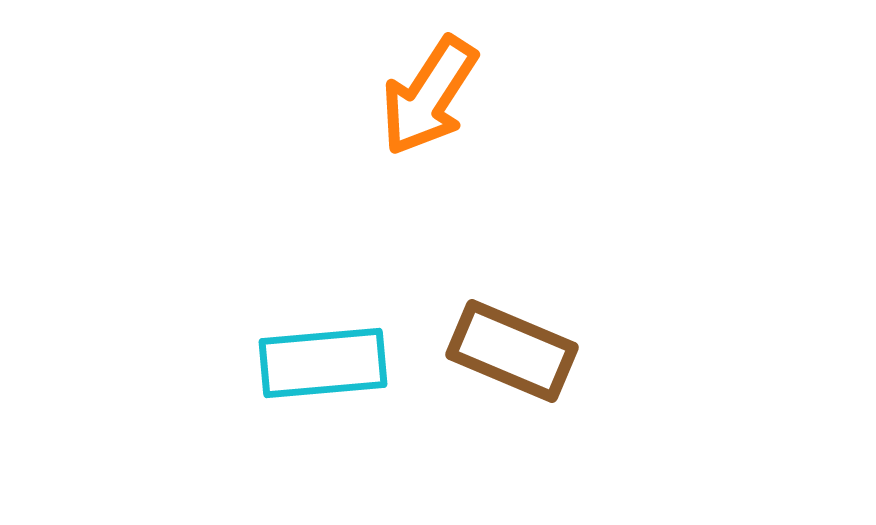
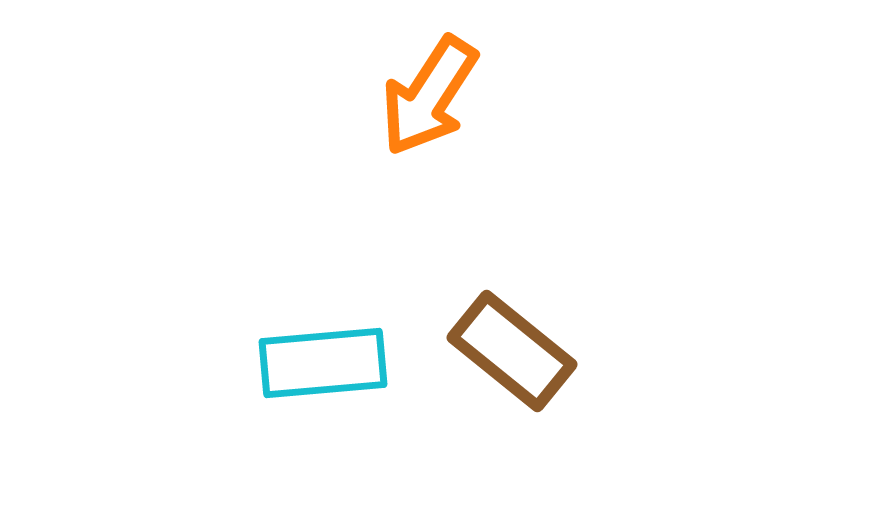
brown rectangle: rotated 16 degrees clockwise
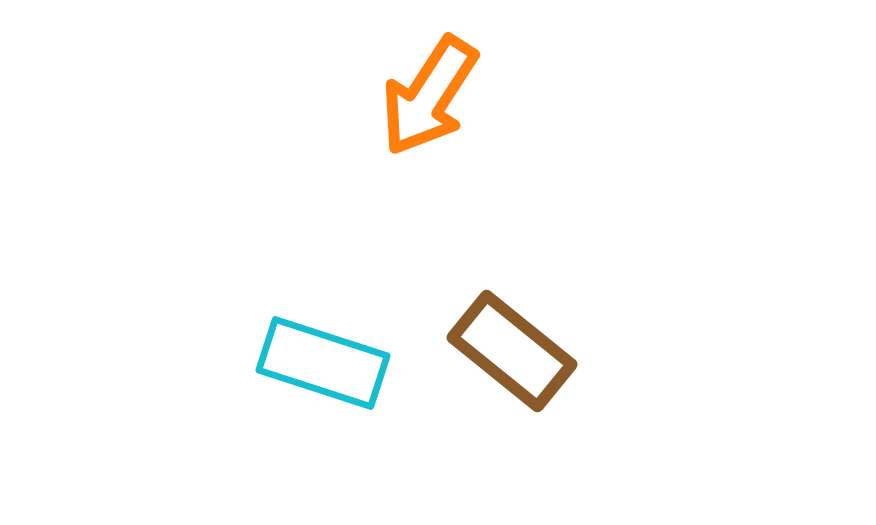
cyan rectangle: rotated 23 degrees clockwise
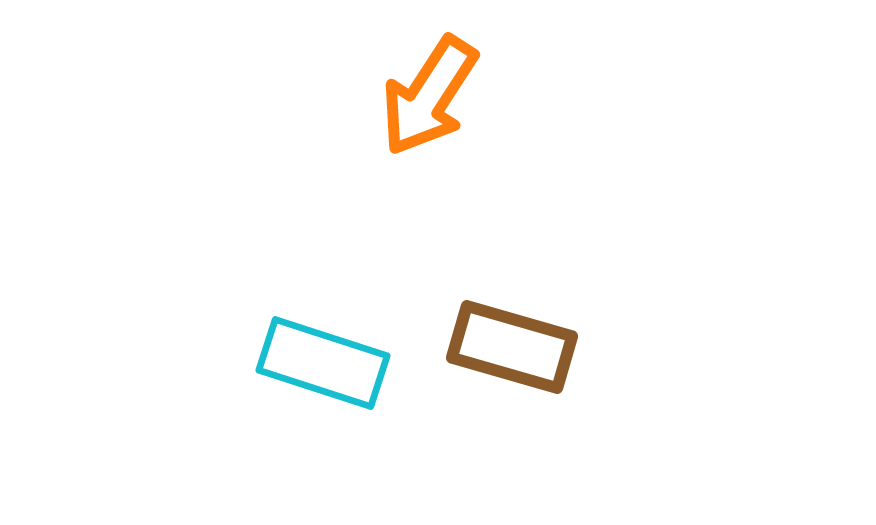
brown rectangle: moved 4 px up; rotated 23 degrees counterclockwise
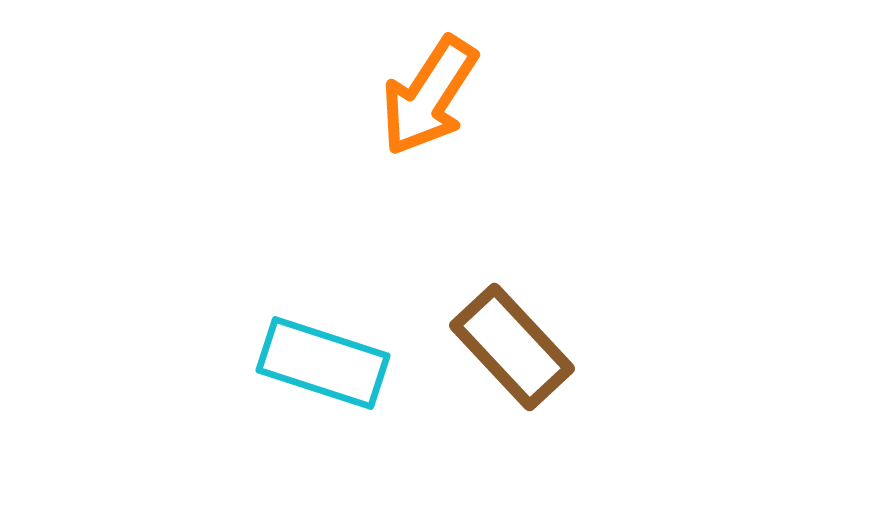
brown rectangle: rotated 31 degrees clockwise
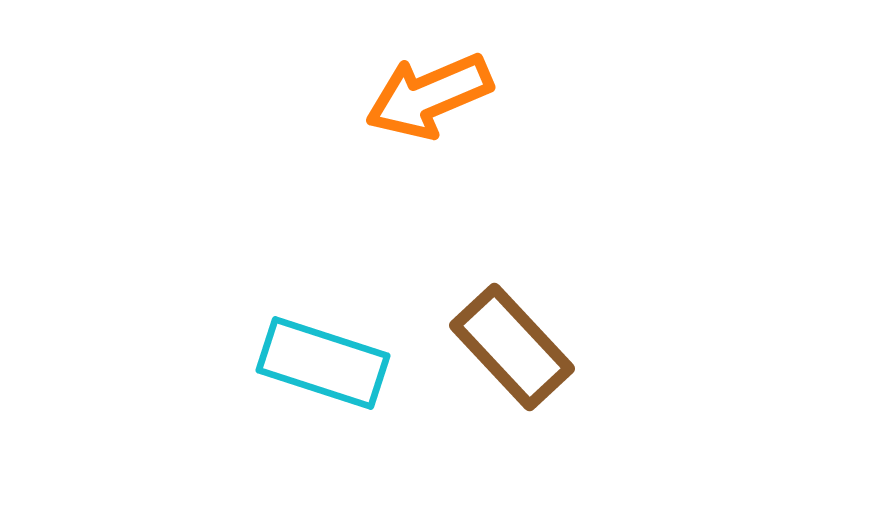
orange arrow: rotated 34 degrees clockwise
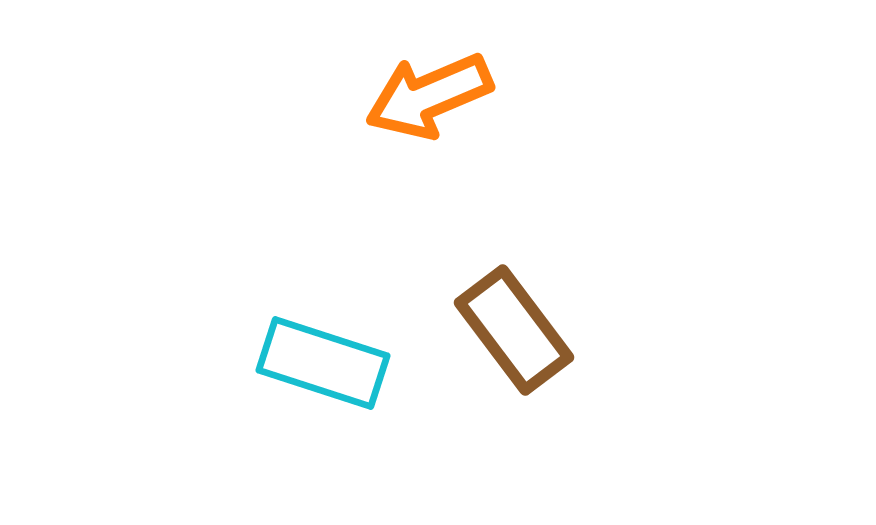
brown rectangle: moved 2 px right, 17 px up; rotated 6 degrees clockwise
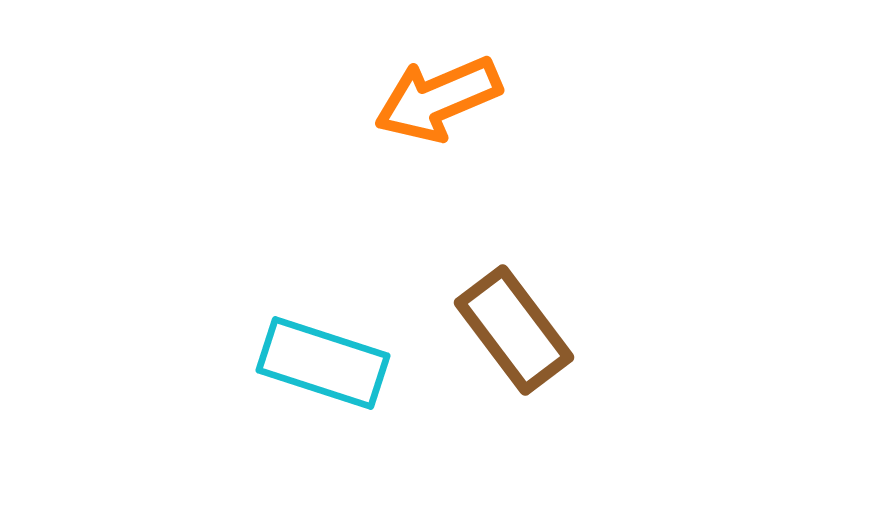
orange arrow: moved 9 px right, 3 px down
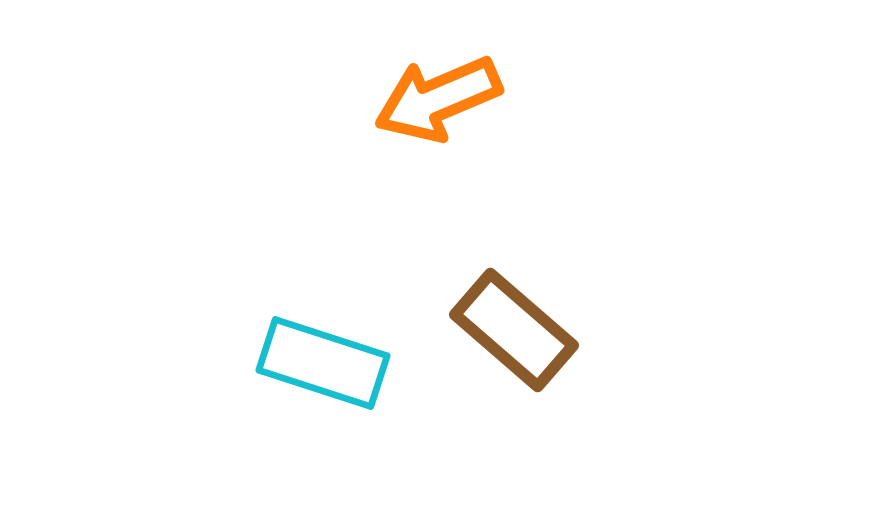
brown rectangle: rotated 12 degrees counterclockwise
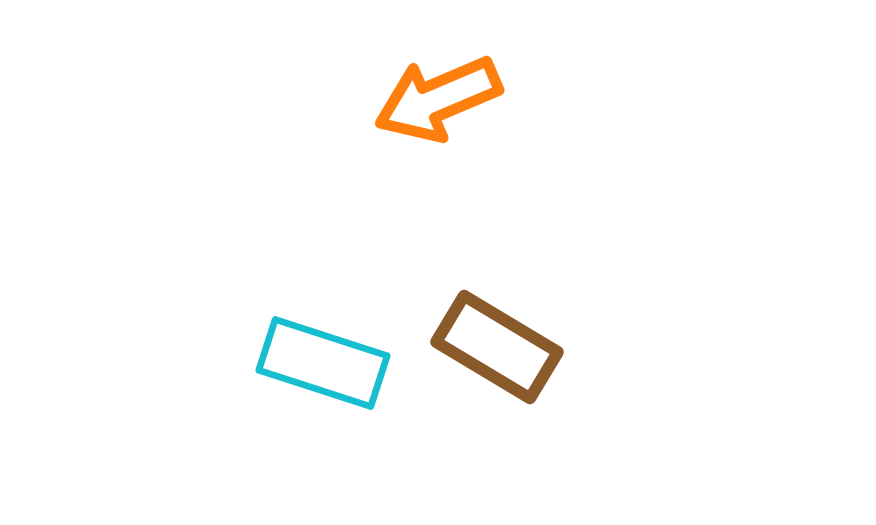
brown rectangle: moved 17 px left, 17 px down; rotated 10 degrees counterclockwise
